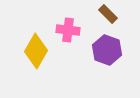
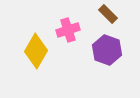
pink cross: rotated 25 degrees counterclockwise
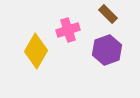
purple hexagon: rotated 20 degrees clockwise
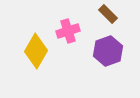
pink cross: moved 1 px down
purple hexagon: moved 1 px right, 1 px down
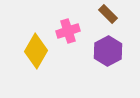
purple hexagon: rotated 8 degrees counterclockwise
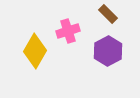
yellow diamond: moved 1 px left
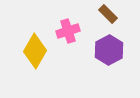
purple hexagon: moved 1 px right, 1 px up
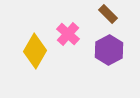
pink cross: moved 3 px down; rotated 30 degrees counterclockwise
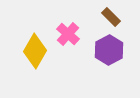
brown rectangle: moved 3 px right, 3 px down
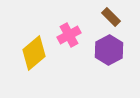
pink cross: moved 1 px right, 1 px down; rotated 20 degrees clockwise
yellow diamond: moved 1 px left, 2 px down; rotated 20 degrees clockwise
